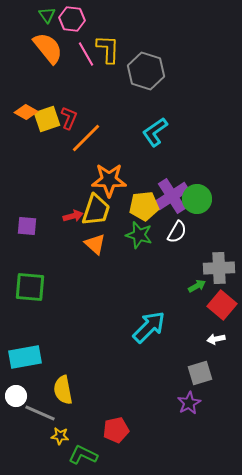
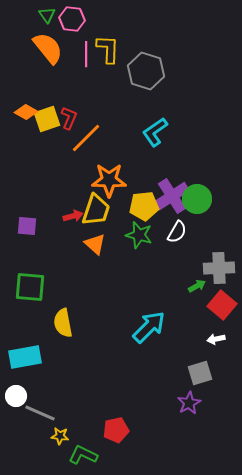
pink line: rotated 30 degrees clockwise
yellow semicircle: moved 67 px up
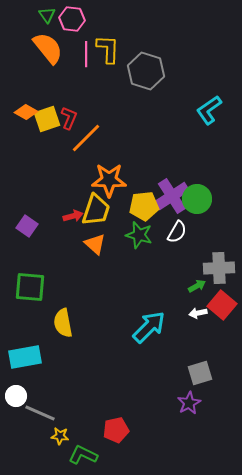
cyan L-shape: moved 54 px right, 22 px up
purple square: rotated 30 degrees clockwise
white arrow: moved 18 px left, 26 px up
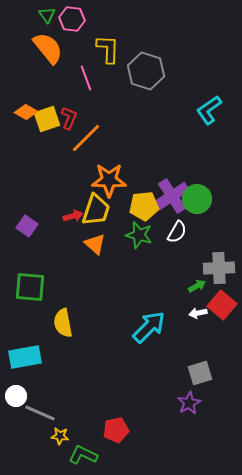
pink line: moved 24 px down; rotated 20 degrees counterclockwise
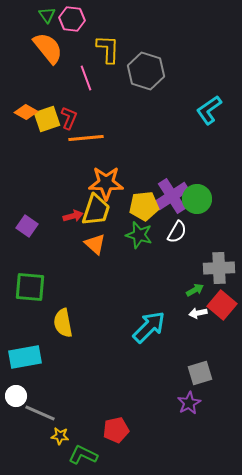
orange line: rotated 40 degrees clockwise
orange star: moved 3 px left, 3 px down
green arrow: moved 2 px left, 4 px down
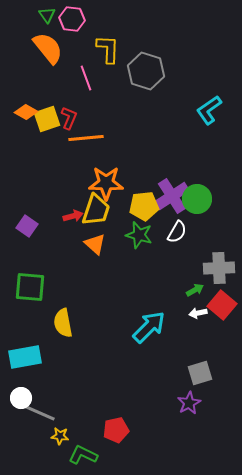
white circle: moved 5 px right, 2 px down
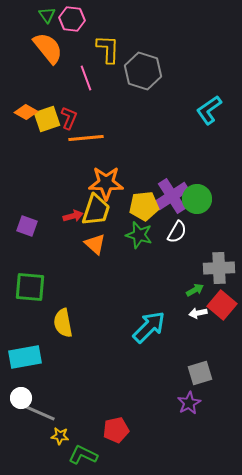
gray hexagon: moved 3 px left
purple square: rotated 15 degrees counterclockwise
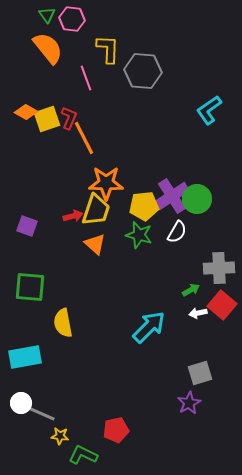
gray hexagon: rotated 12 degrees counterclockwise
orange line: moved 2 px left; rotated 68 degrees clockwise
green arrow: moved 4 px left
white circle: moved 5 px down
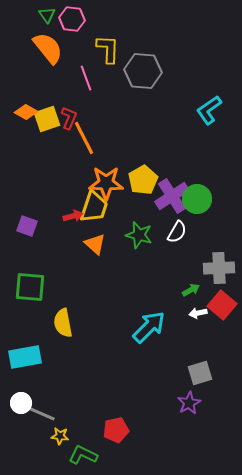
yellow pentagon: moved 1 px left, 26 px up; rotated 24 degrees counterclockwise
yellow trapezoid: moved 2 px left, 3 px up
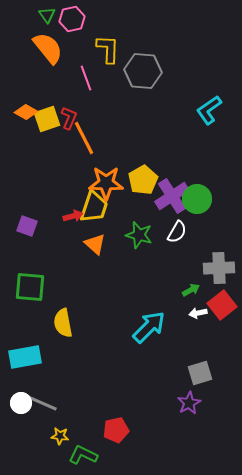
pink hexagon: rotated 20 degrees counterclockwise
red square: rotated 12 degrees clockwise
gray line: moved 2 px right, 10 px up
